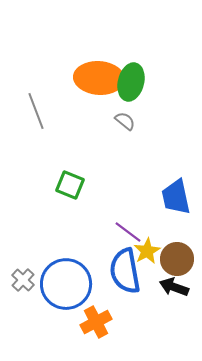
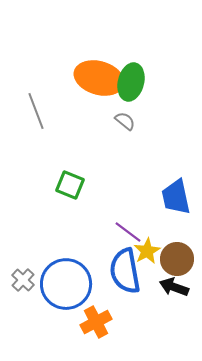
orange ellipse: rotated 12 degrees clockwise
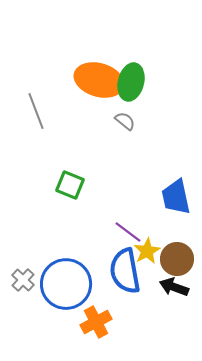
orange ellipse: moved 2 px down
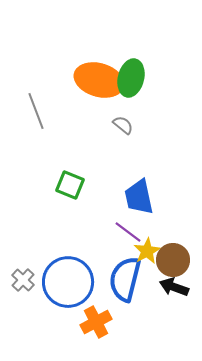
green ellipse: moved 4 px up
gray semicircle: moved 2 px left, 4 px down
blue trapezoid: moved 37 px left
brown circle: moved 4 px left, 1 px down
blue semicircle: moved 8 px down; rotated 24 degrees clockwise
blue circle: moved 2 px right, 2 px up
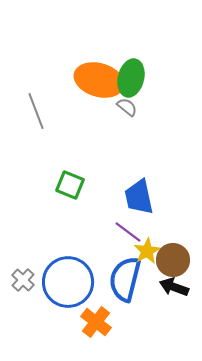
gray semicircle: moved 4 px right, 18 px up
orange cross: rotated 24 degrees counterclockwise
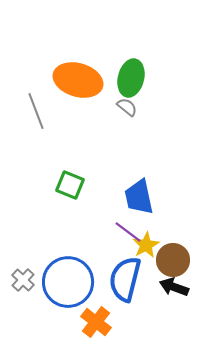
orange ellipse: moved 21 px left
yellow star: moved 1 px left, 6 px up
